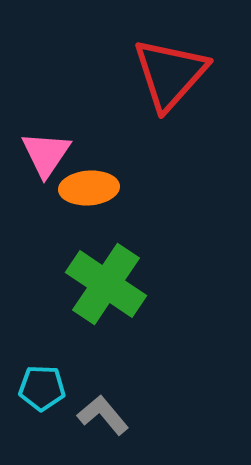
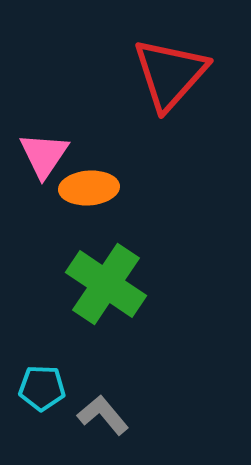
pink triangle: moved 2 px left, 1 px down
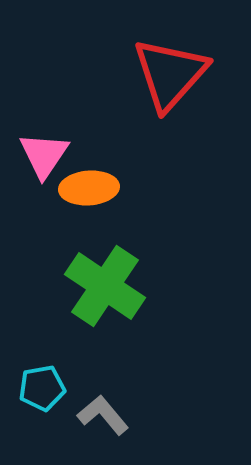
green cross: moved 1 px left, 2 px down
cyan pentagon: rotated 12 degrees counterclockwise
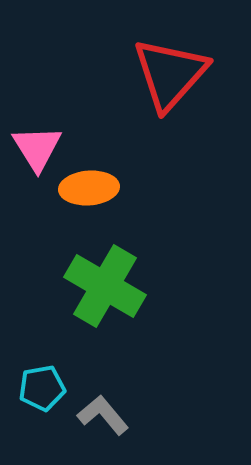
pink triangle: moved 7 px left, 7 px up; rotated 6 degrees counterclockwise
green cross: rotated 4 degrees counterclockwise
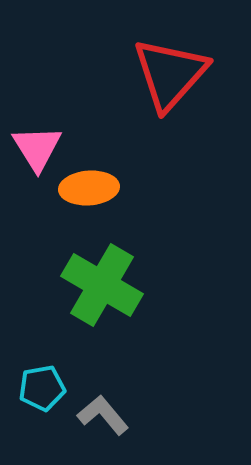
green cross: moved 3 px left, 1 px up
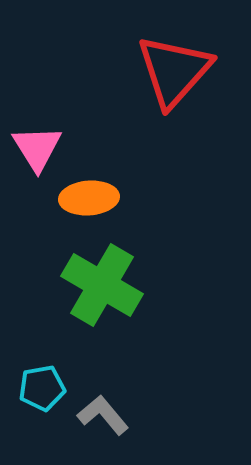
red triangle: moved 4 px right, 3 px up
orange ellipse: moved 10 px down
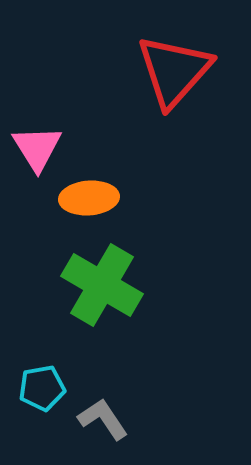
gray L-shape: moved 4 px down; rotated 6 degrees clockwise
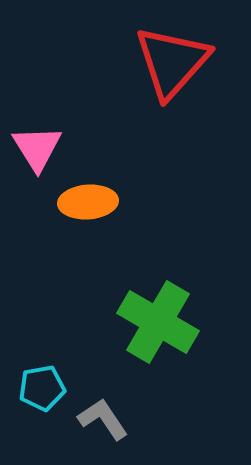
red triangle: moved 2 px left, 9 px up
orange ellipse: moved 1 px left, 4 px down
green cross: moved 56 px right, 37 px down
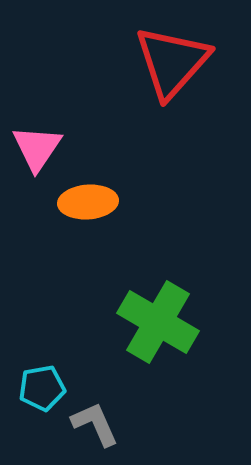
pink triangle: rotated 6 degrees clockwise
gray L-shape: moved 8 px left, 5 px down; rotated 10 degrees clockwise
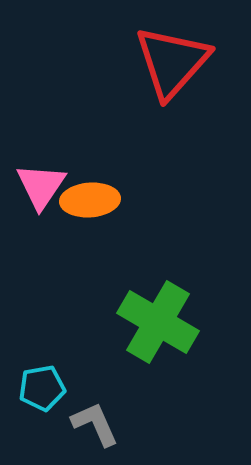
pink triangle: moved 4 px right, 38 px down
orange ellipse: moved 2 px right, 2 px up
